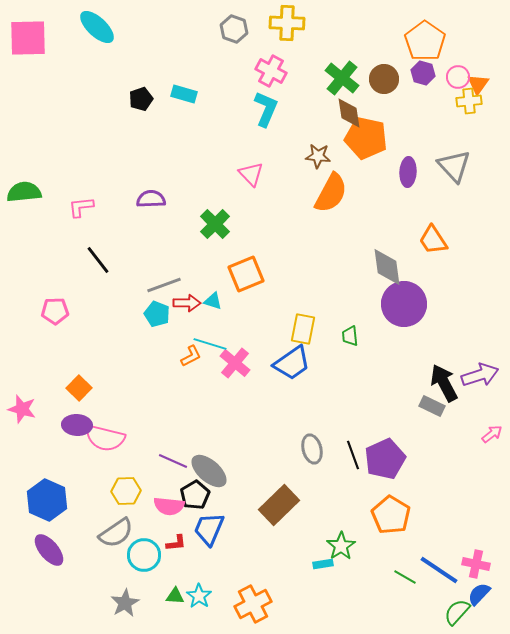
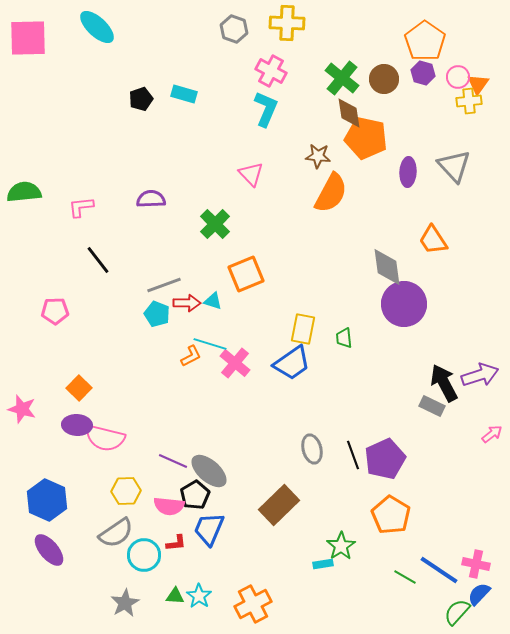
green trapezoid at (350, 336): moved 6 px left, 2 px down
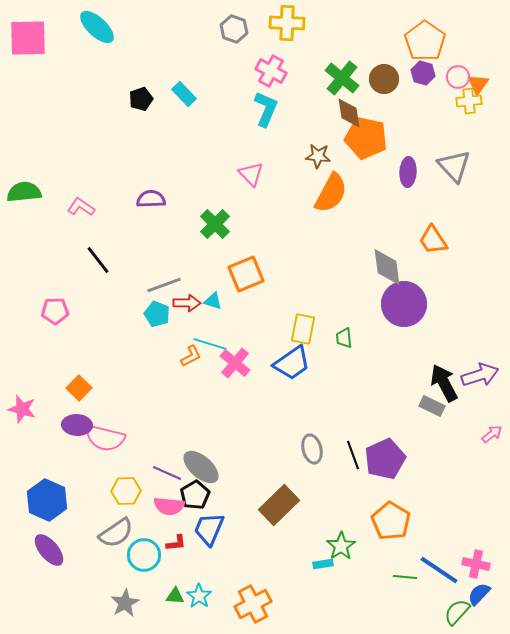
cyan rectangle at (184, 94): rotated 30 degrees clockwise
pink L-shape at (81, 207): rotated 40 degrees clockwise
purple line at (173, 461): moved 6 px left, 12 px down
gray ellipse at (209, 471): moved 8 px left, 4 px up
orange pentagon at (391, 515): moved 6 px down
green line at (405, 577): rotated 25 degrees counterclockwise
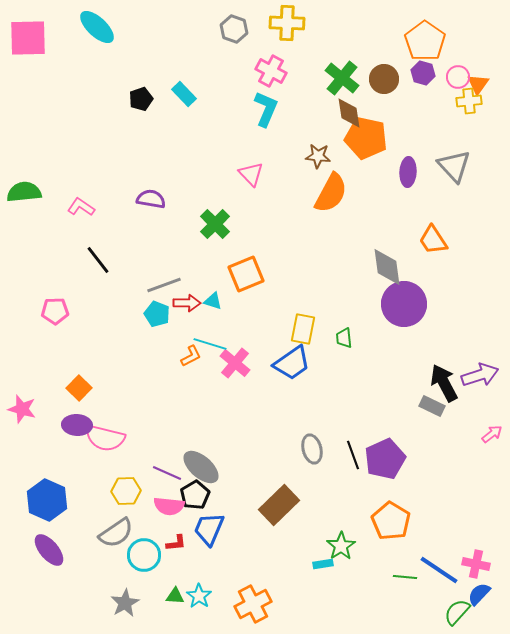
purple semicircle at (151, 199): rotated 12 degrees clockwise
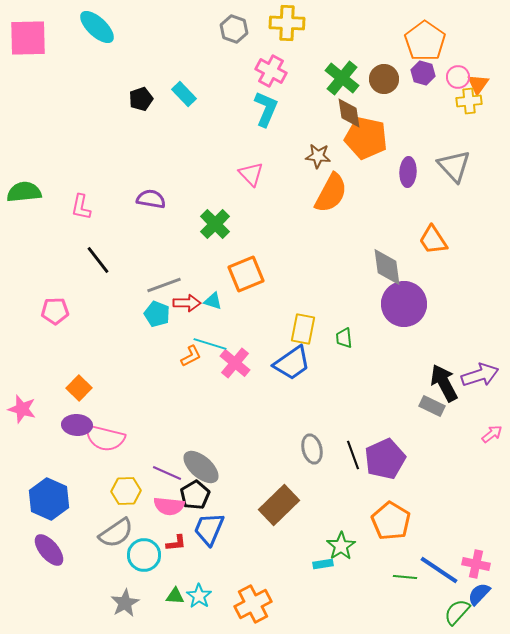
pink L-shape at (81, 207): rotated 112 degrees counterclockwise
blue hexagon at (47, 500): moved 2 px right, 1 px up
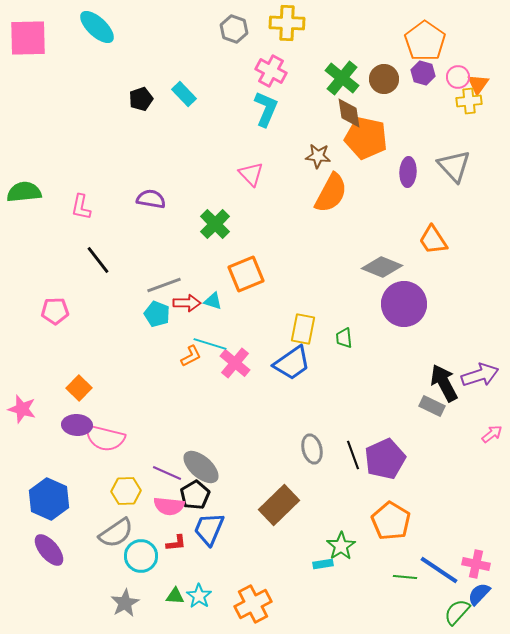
gray diamond at (387, 267): moved 5 px left; rotated 60 degrees counterclockwise
cyan circle at (144, 555): moved 3 px left, 1 px down
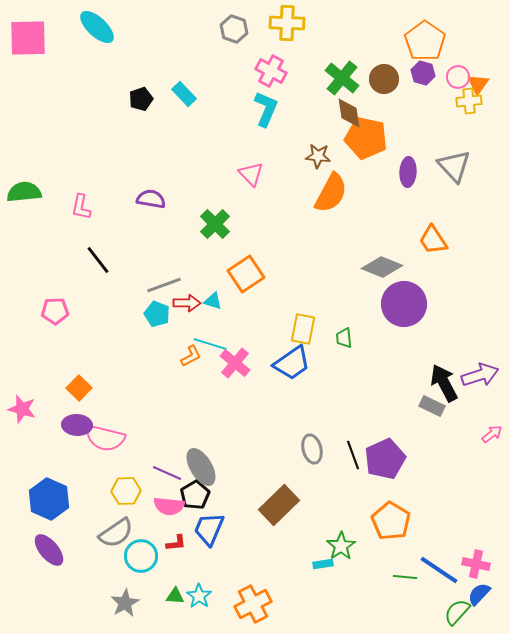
orange square at (246, 274): rotated 12 degrees counterclockwise
gray ellipse at (201, 467): rotated 18 degrees clockwise
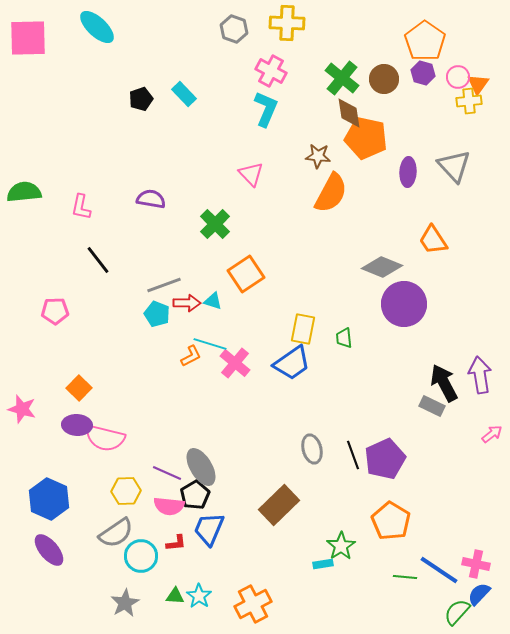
purple arrow at (480, 375): rotated 81 degrees counterclockwise
